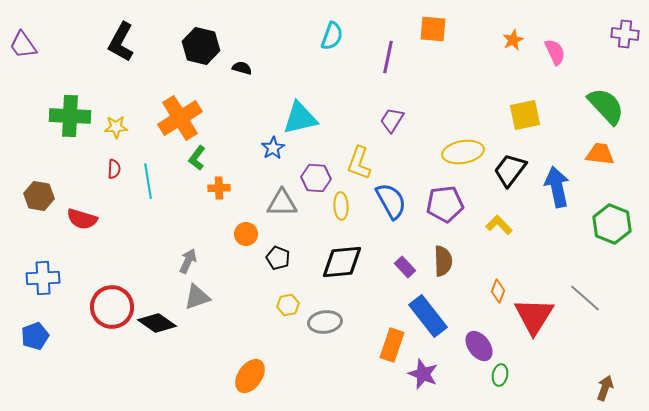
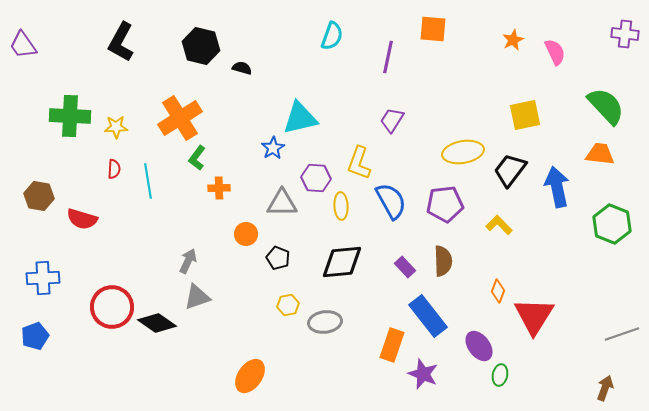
gray line at (585, 298): moved 37 px right, 36 px down; rotated 60 degrees counterclockwise
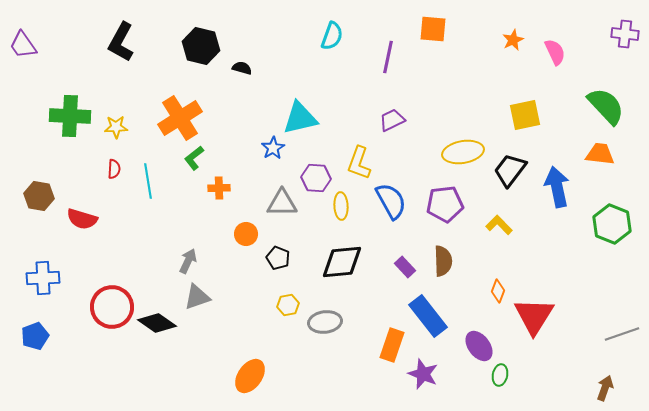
purple trapezoid at (392, 120): rotated 32 degrees clockwise
green L-shape at (197, 158): moved 3 px left; rotated 15 degrees clockwise
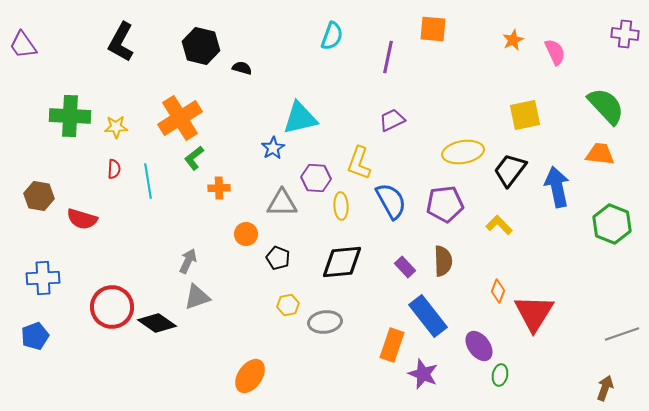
red triangle at (534, 316): moved 3 px up
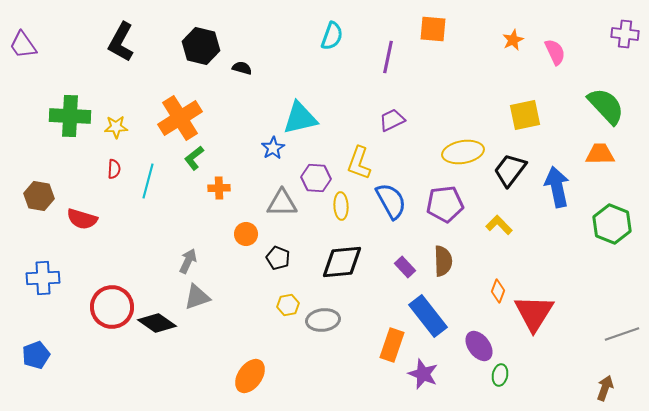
orange trapezoid at (600, 154): rotated 8 degrees counterclockwise
cyan line at (148, 181): rotated 24 degrees clockwise
gray ellipse at (325, 322): moved 2 px left, 2 px up
blue pentagon at (35, 336): moved 1 px right, 19 px down
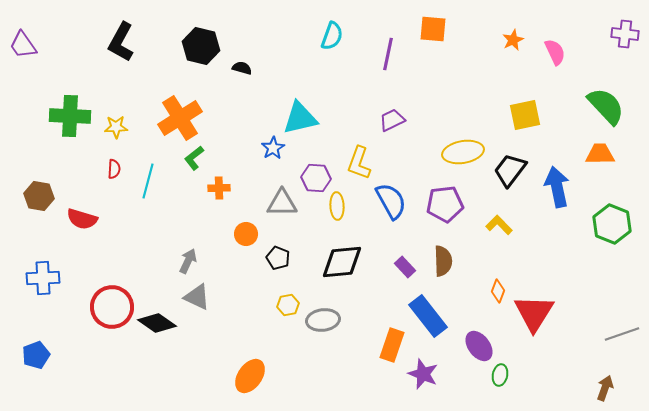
purple line at (388, 57): moved 3 px up
yellow ellipse at (341, 206): moved 4 px left
gray triangle at (197, 297): rotated 44 degrees clockwise
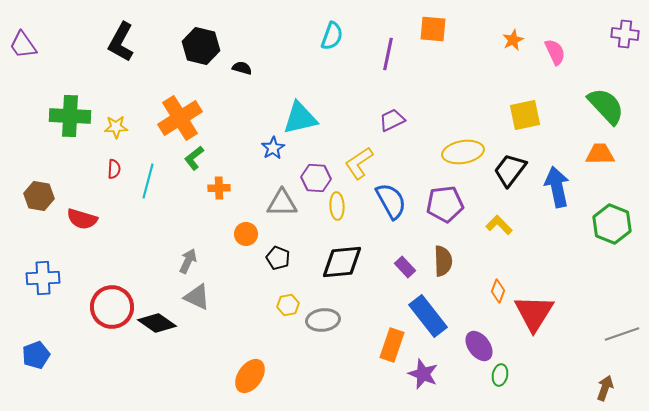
yellow L-shape at (359, 163): rotated 36 degrees clockwise
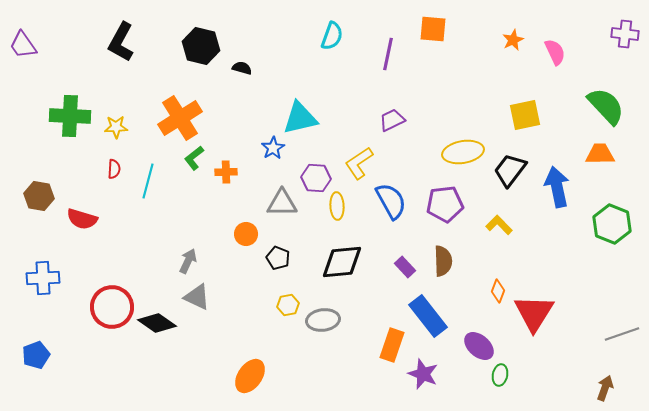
orange cross at (219, 188): moved 7 px right, 16 px up
purple ellipse at (479, 346): rotated 12 degrees counterclockwise
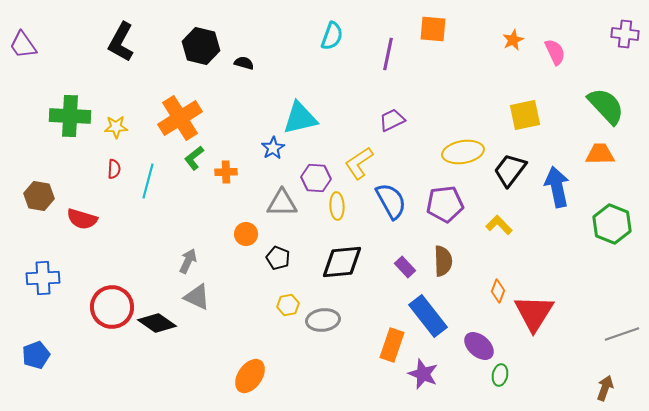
black semicircle at (242, 68): moved 2 px right, 5 px up
